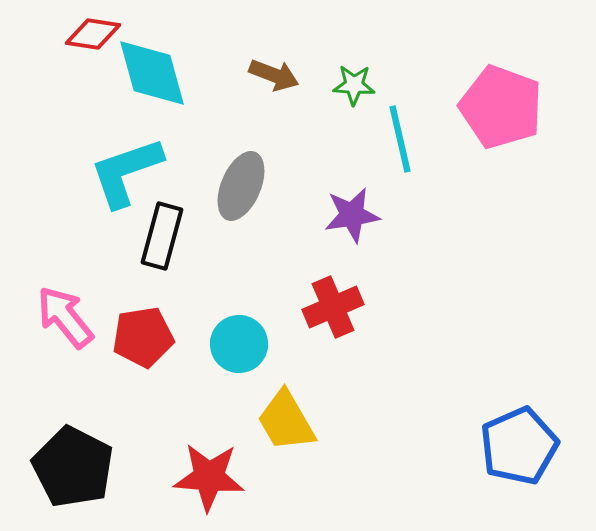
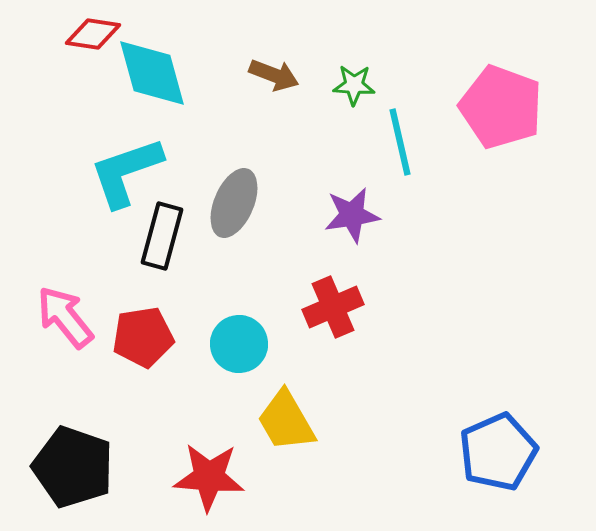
cyan line: moved 3 px down
gray ellipse: moved 7 px left, 17 px down
blue pentagon: moved 21 px left, 6 px down
black pentagon: rotated 8 degrees counterclockwise
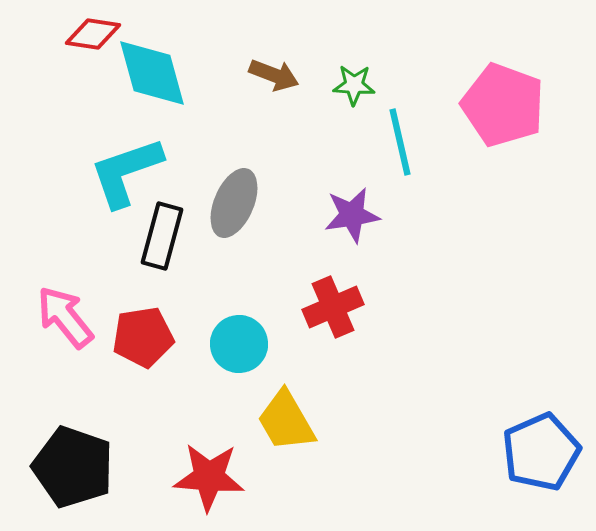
pink pentagon: moved 2 px right, 2 px up
blue pentagon: moved 43 px right
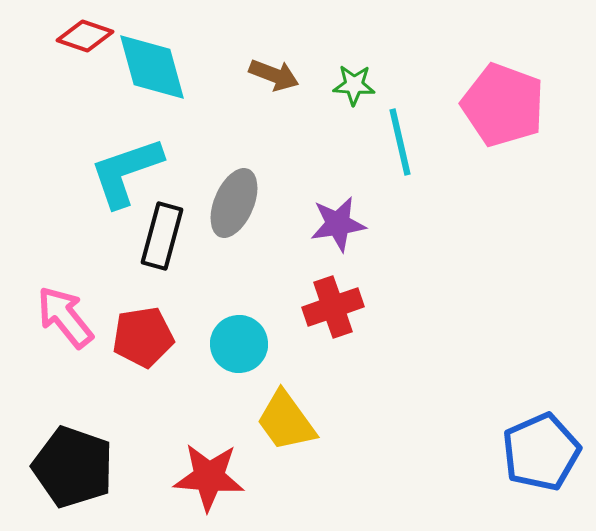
red diamond: moved 8 px left, 2 px down; rotated 10 degrees clockwise
cyan diamond: moved 6 px up
purple star: moved 14 px left, 9 px down
red cross: rotated 4 degrees clockwise
yellow trapezoid: rotated 6 degrees counterclockwise
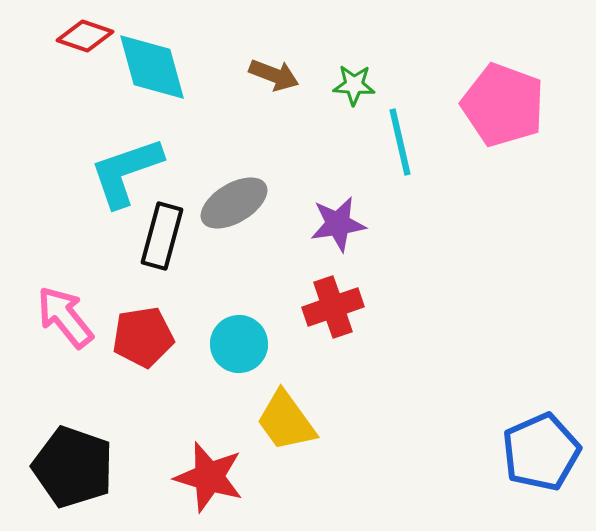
gray ellipse: rotated 36 degrees clockwise
red star: rotated 12 degrees clockwise
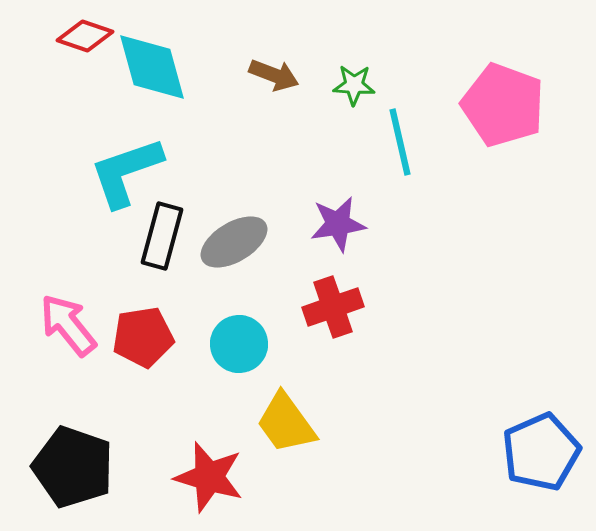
gray ellipse: moved 39 px down
pink arrow: moved 3 px right, 8 px down
yellow trapezoid: moved 2 px down
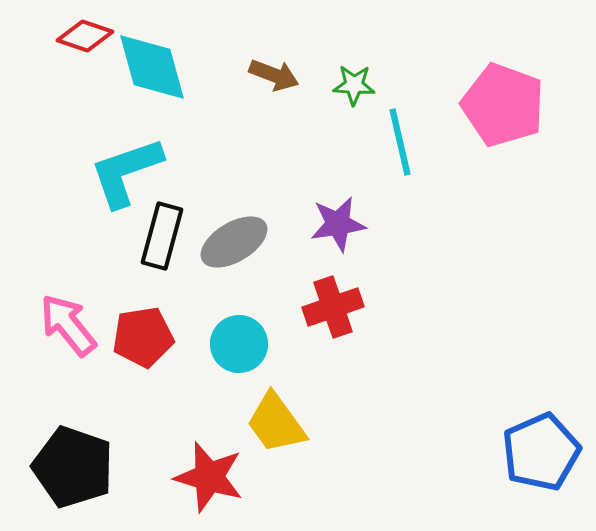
yellow trapezoid: moved 10 px left
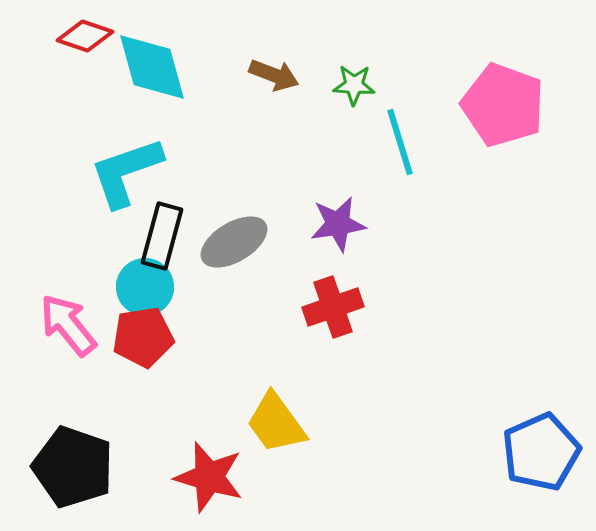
cyan line: rotated 4 degrees counterclockwise
cyan circle: moved 94 px left, 57 px up
